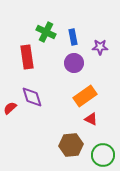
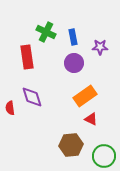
red semicircle: rotated 56 degrees counterclockwise
green circle: moved 1 px right, 1 px down
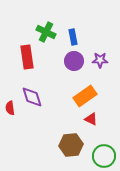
purple star: moved 13 px down
purple circle: moved 2 px up
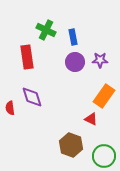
green cross: moved 2 px up
purple circle: moved 1 px right, 1 px down
orange rectangle: moved 19 px right; rotated 20 degrees counterclockwise
brown hexagon: rotated 25 degrees clockwise
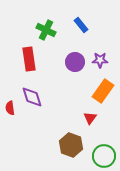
blue rectangle: moved 8 px right, 12 px up; rotated 28 degrees counterclockwise
red rectangle: moved 2 px right, 2 px down
orange rectangle: moved 1 px left, 5 px up
red triangle: moved 1 px left, 1 px up; rotated 40 degrees clockwise
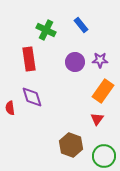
red triangle: moved 7 px right, 1 px down
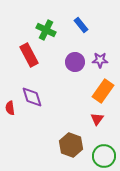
red rectangle: moved 4 px up; rotated 20 degrees counterclockwise
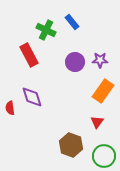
blue rectangle: moved 9 px left, 3 px up
red triangle: moved 3 px down
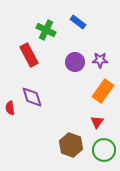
blue rectangle: moved 6 px right; rotated 14 degrees counterclockwise
green circle: moved 6 px up
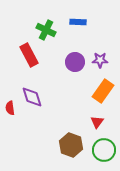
blue rectangle: rotated 35 degrees counterclockwise
